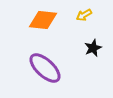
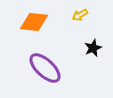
yellow arrow: moved 4 px left
orange diamond: moved 9 px left, 2 px down
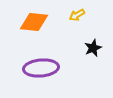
yellow arrow: moved 3 px left
purple ellipse: moved 4 px left; rotated 48 degrees counterclockwise
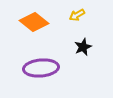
orange diamond: rotated 32 degrees clockwise
black star: moved 10 px left, 1 px up
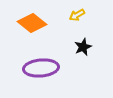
orange diamond: moved 2 px left, 1 px down
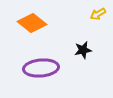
yellow arrow: moved 21 px right, 1 px up
black star: moved 3 px down; rotated 12 degrees clockwise
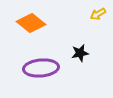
orange diamond: moved 1 px left
black star: moved 3 px left, 3 px down
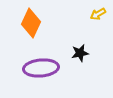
orange diamond: rotated 76 degrees clockwise
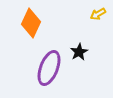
black star: moved 1 px left, 1 px up; rotated 18 degrees counterclockwise
purple ellipse: moved 8 px right; rotated 64 degrees counterclockwise
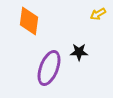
orange diamond: moved 2 px left, 2 px up; rotated 16 degrees counterclockwise
black star: rotated 30 degrees clockwise
